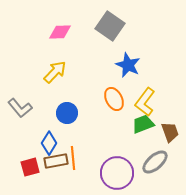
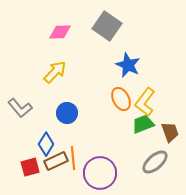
gray square: moved 3 px left
orange ellipse: moved 7 px right
blue diamond: moved 3 px left, 1 px down
brown rectangle: rotated 15 degrees counterclockwise
purple circle: moved 17 px left
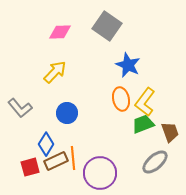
orange ellipse: rotated 15 degrees clockwise
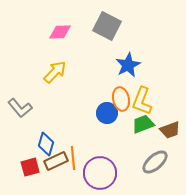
gray square: rotated 8 degrees counterclockwise
blue star: rotated 20 degrees clockwise
yellow L-shape: moved 3 px left, 1 px up; rotated 16 degrees counterclockwise
blue circle: moved 40 px right
brown trapezoid: moved 2 px up; rotated 90 degrees clockwise
blue diamond: rotated 15 degrees counterclockwise
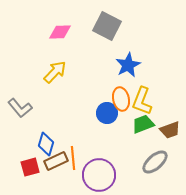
purple circle: moved 1 px left, 2 px down
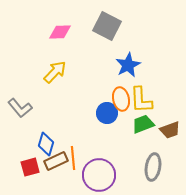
yellow L-shape: moved 1 px left, 1 px up; rotated 24 degrees counterclockwise
gray ellipse: moved 2 px left, 5 px down; rotated 40 degrees counterclockwise
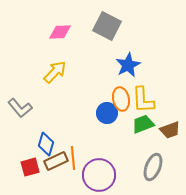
yellow L-shape: moved 2 px right
gray ellipse: rotated 12 degrees clockwise
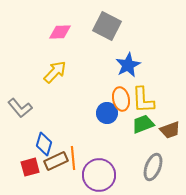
blue diamond: moved 2 px left
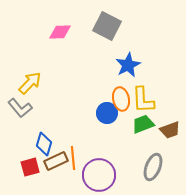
yellow arrow: moved 25 px left, 11 px down
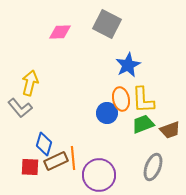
gray square: moved 2 px up
yellow arrow: rotated 30 degrees counterclockwise
red square: rotated 18 degrees clockwise
